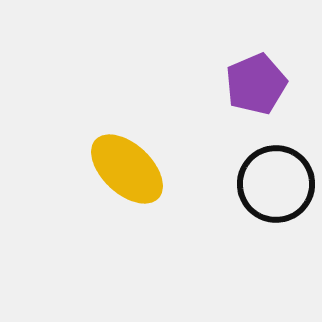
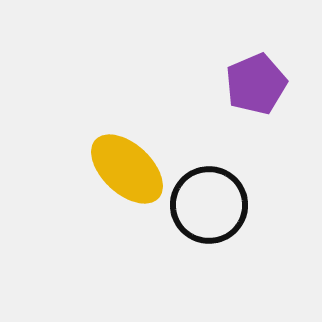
black circle: moved 67 px left, 21 px down
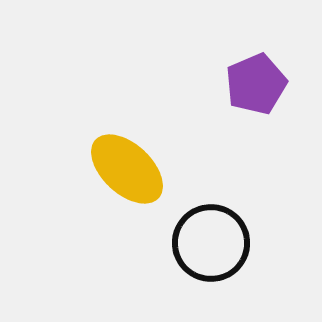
black circle: moved 2 px right, 38 px down
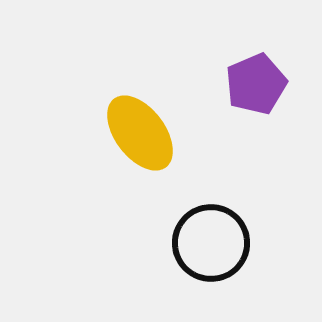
yellow ellipse: moved 13 px right, 36 px up; rotated 10 degrees clockwise
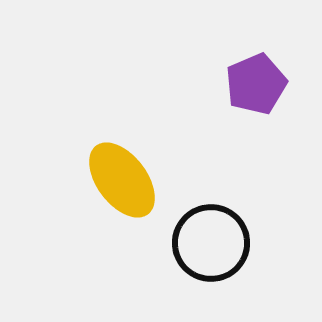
yellow ellipse: moved 18 px left, 47 px down
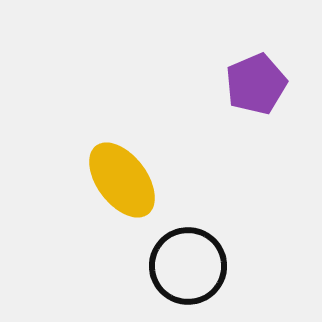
black circle: moved 23 px left, 23 px down
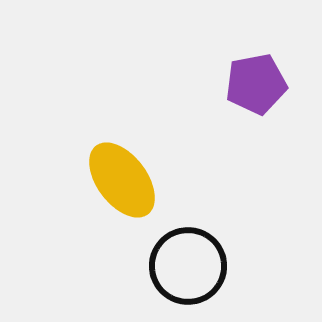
purple pentagon: rotated 12 degrees clockwise
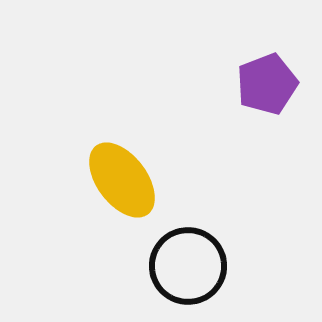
purple pentagon: moved 11 px right; rotated 10 degrees counterclockwise
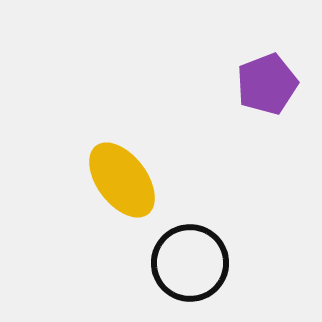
black circle: moved 2 px right, 3 px up
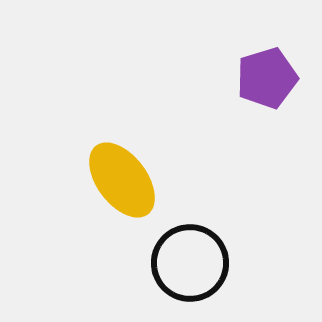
purple pentagon: moved 6 px up; rotated 4 degrees clockwise
